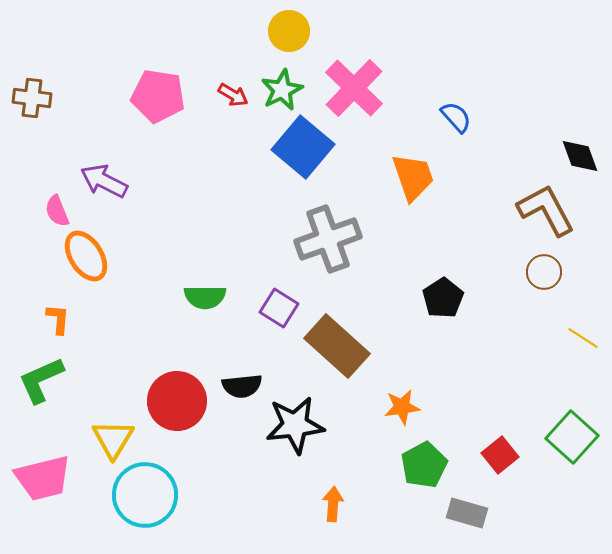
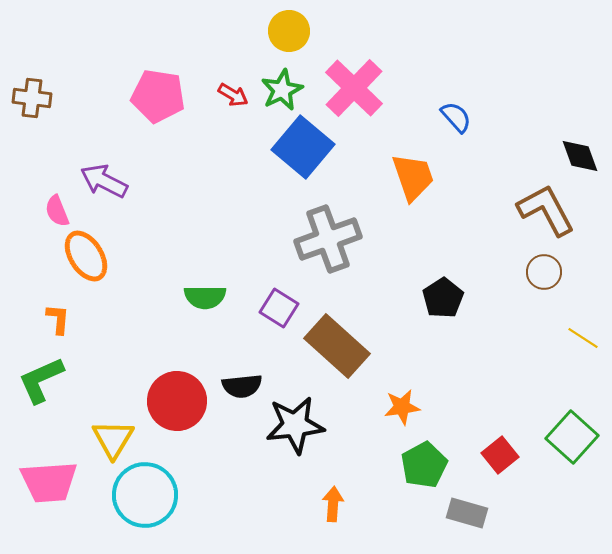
pink trapezoid: moved 6 px right, 4 px down; rotated 10 degrees clockwise
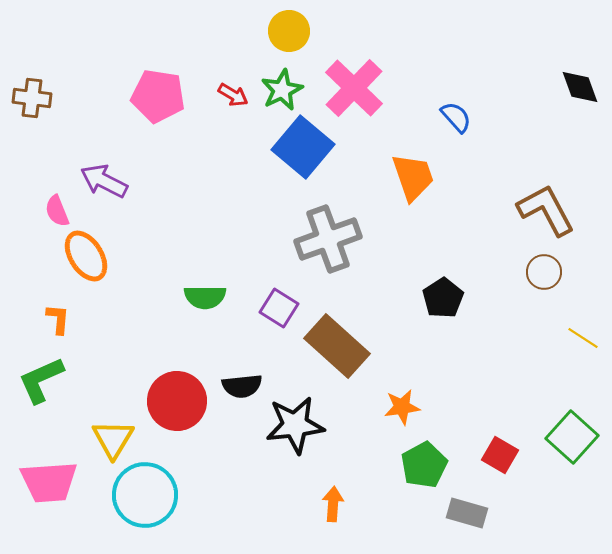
black diamond: moved 69 px up
red square: rotated 21 degrees counterclockwise
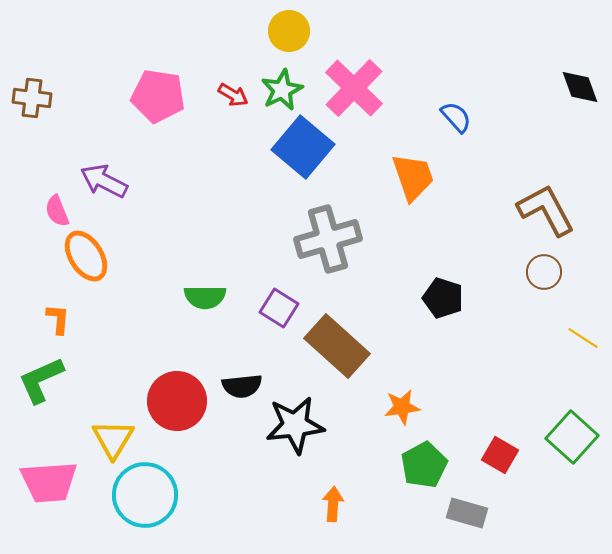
gray cross: rotated 4 degrees clockwise
black pentagon: rotated 21 degrees counterclockwise
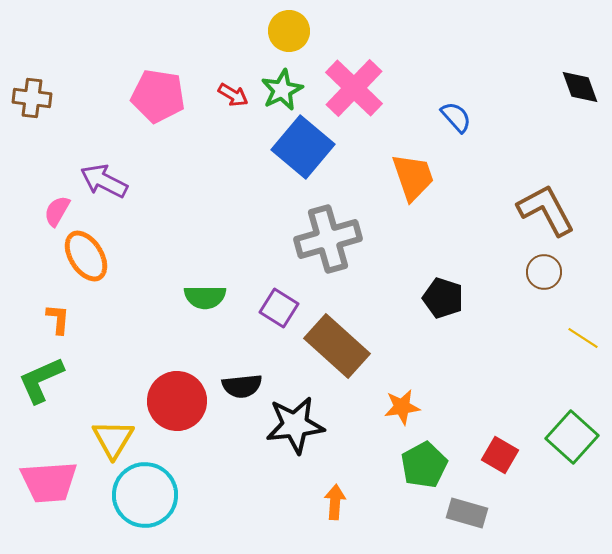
pink semicircle: rotated 52 degrees clockwise
orange arrow: moved 2 px right, 2 px up
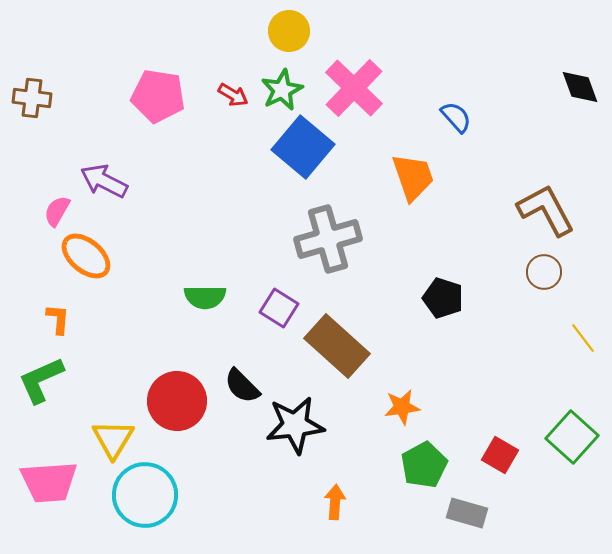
orange ellipse: rotated 18 degrees counterclockwise
yellow line: rotated 20 degrees clockwise
black semicircle: rotated 51 degrees clockwise
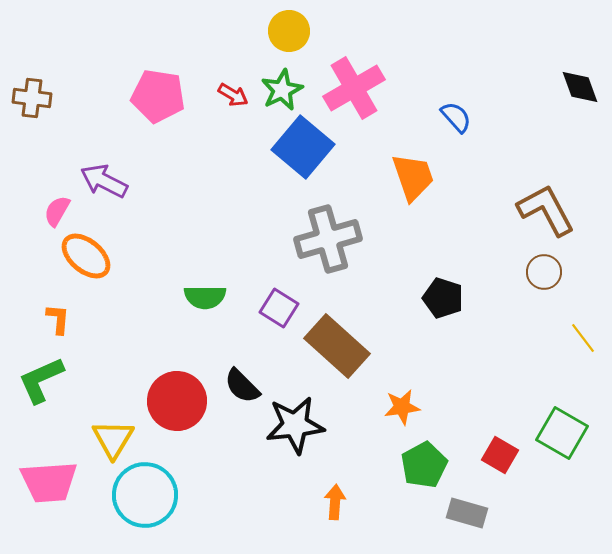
pink cross: rotated 16 degrees clockwise
green square: moved 10 px left, 4 px up; rotated 12 degrees counterclockwise
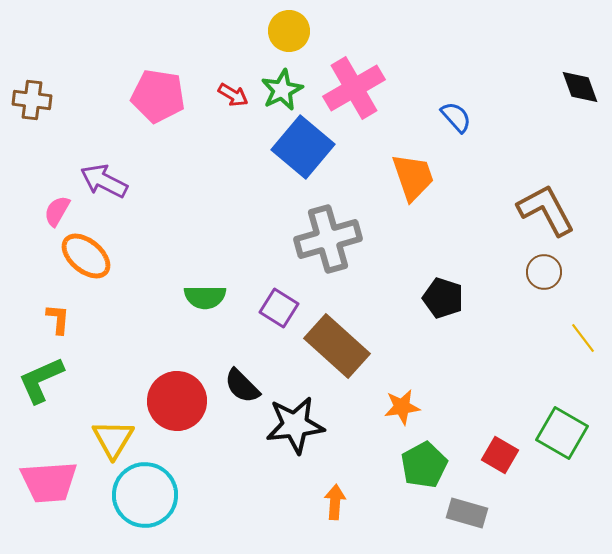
brown cross: moved 2 px down
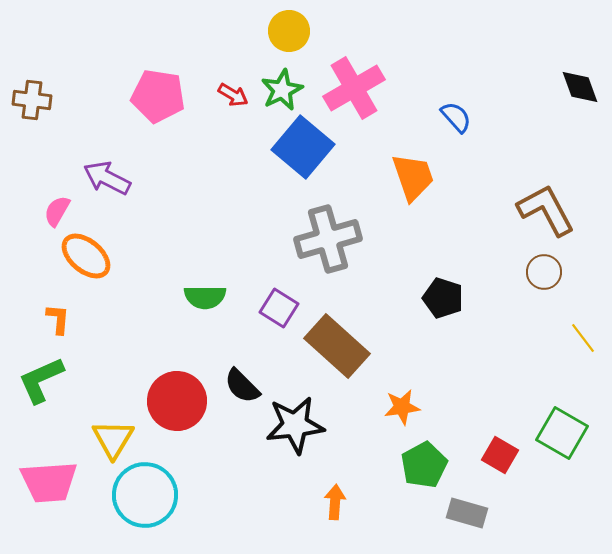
purple arrow: moved 3 px right, 3 px up
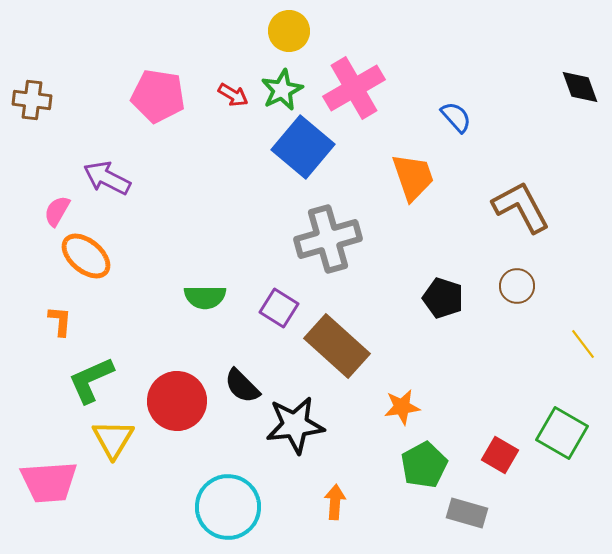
brown L-shape: moved 25 px left, 3 px up
brown circle: moved 27 px left, 14 px down
orange L-shape: moved 2 px right, 2 px down
yellow line: moved 6 px down
green L-shape: moved 50 px right
cyan circle: moved 83 px right, 12 px down
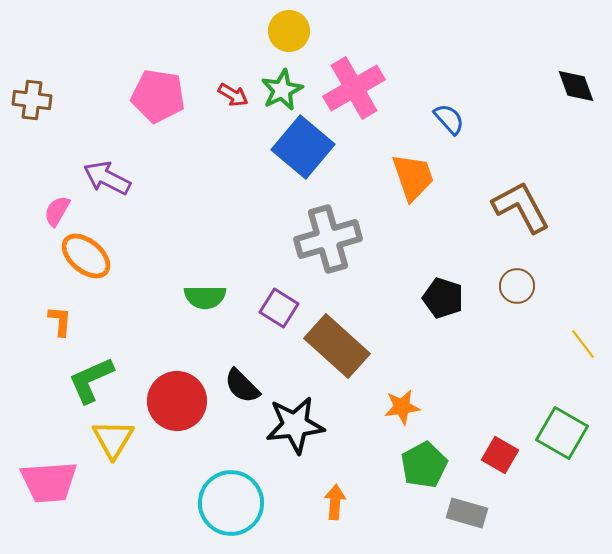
black diamond: moved 4 px left, 1 px up
blue semicircle: moved 7 px left, 2 px down
cyan circle: moved 3 px right, 4 px up
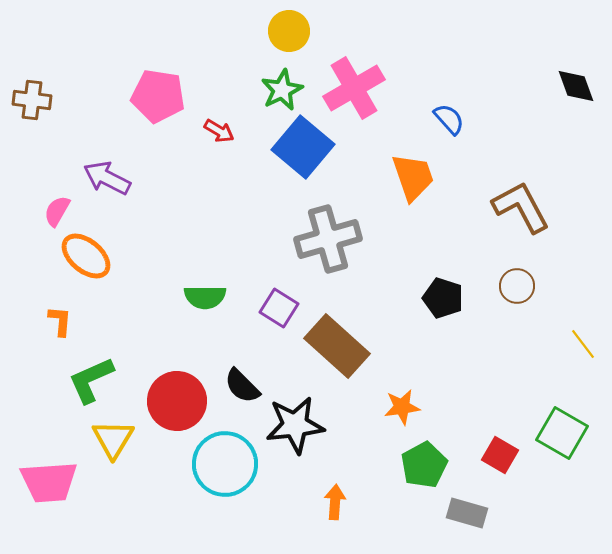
red arrow: moved 14 px left, 36 px down
cyan circle: moved 6 px left, 39 px up
